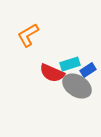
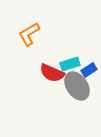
orange L-shape: moved 1 px right, 1 px up
blue rectangle: moved 1 px right
gray ellipse: rotated 24 degrees clockwise
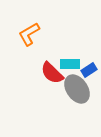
cyan rectangle: rotated 18 degrees clockwise
red semicircle: rotated 20 degrees clockwise
gray ellipse: moved 3 px down
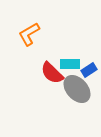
gray ellipse: rotated 8 degrees counterclockwise
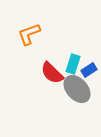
orange L-shape: rotated 10 degrees clockwise
cyan rectangle: moved 3 px right; rotated 72 degrees counterclockwise
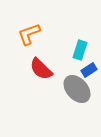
cyan rectangle: moved 7 px right, 14 px up
red semicircle: moved 11 px left, 4 px up
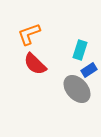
red semicircle: moved 6 px left, 5 px up
